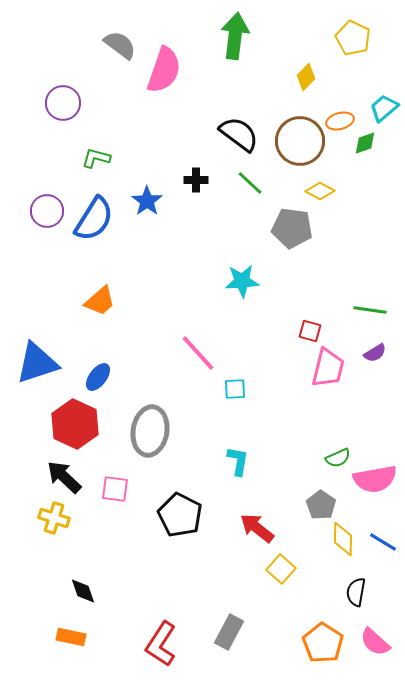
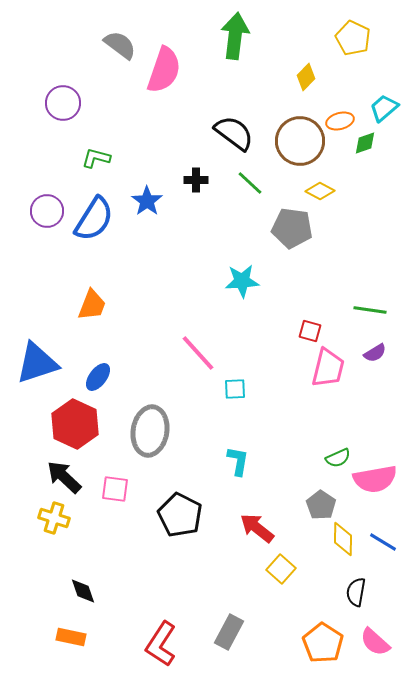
black semicircle at (239, 134): moved 5 px left, 1 px up
orange trapezoid at (100, 301): moved 8 px left, 4 px down; rotated 28 degrees counterclockwise
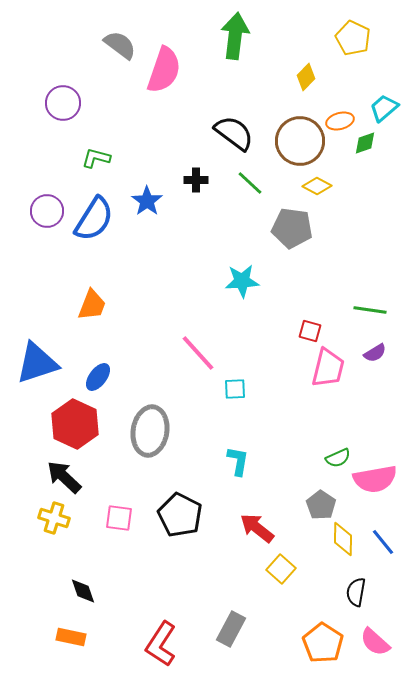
yellow diamond at (320, 191): moved 3 px left, 5 px up
pink square at (115, 489): moved 4 px right, 29 px down
blue line at (383, 542): rotated 20 degrees clockwise
gray rectangle at (229, 632): moved 2 px right, 3 px up
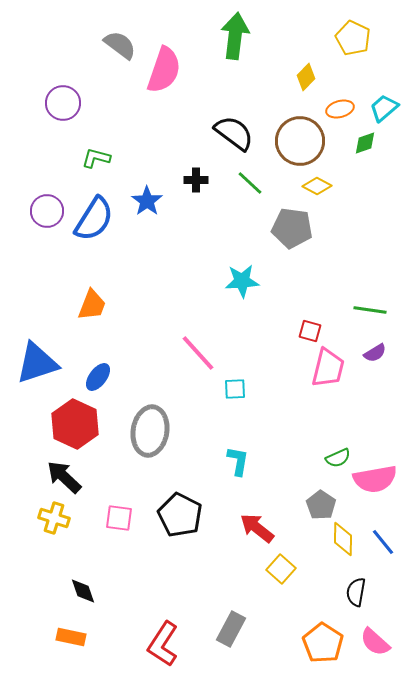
orange ellipse at (340, 121): moved 12 px up
red L-shape at (161, 644): moved 2 px right
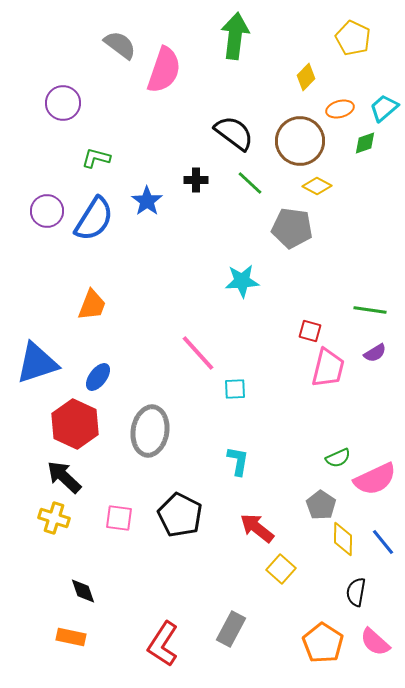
pink semicircle at (375, 479): rotated 15 degrees counterclockwise
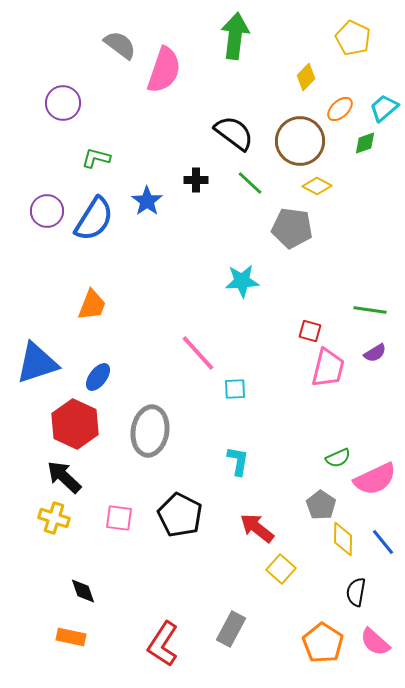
orange ellipse at (340, 109): rotated 28 degrees counterclockwise
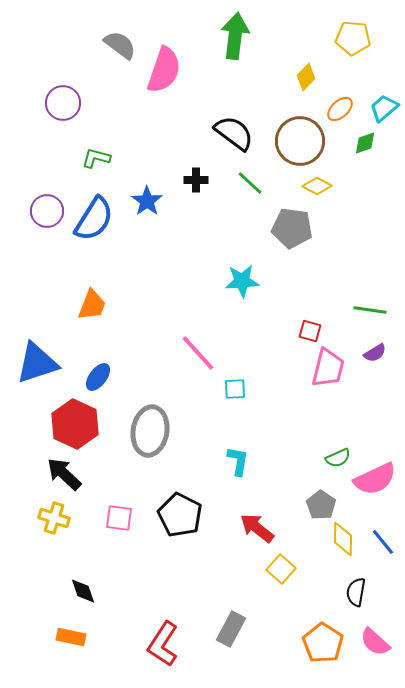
yellow pentagon at (353, 38): rotated 20 degrees counterclockwise
black arrow at (64, 477): moved 3 px up
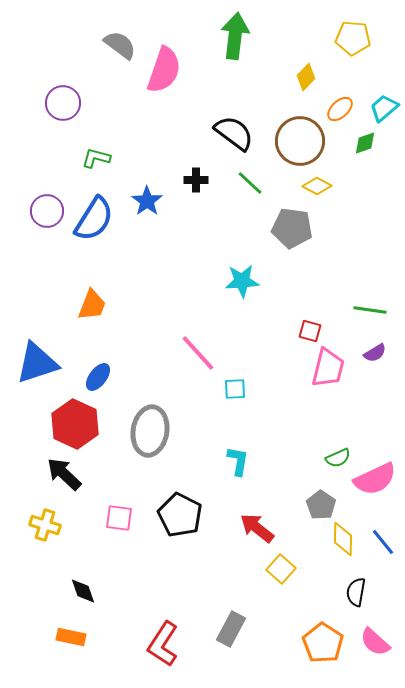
yellow cross at (54, 518): moved 9 px left, 7 px down
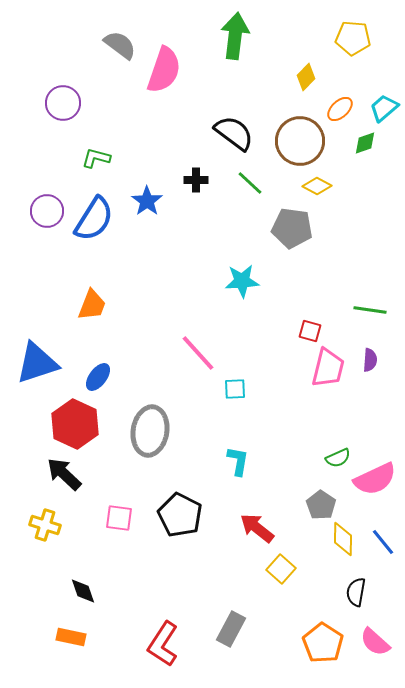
purple semicircle at (375, 353): moved 5 px left, 7 px down; rotated 55 degrees counterclockwise
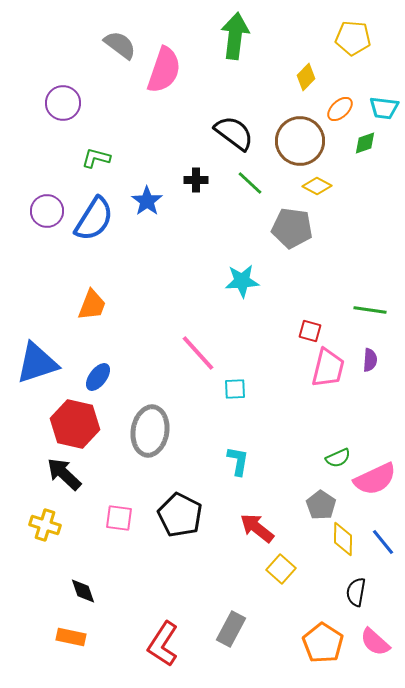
cyan trapezoid at (384, 108): rotated 132 degrees counterclockwise
red hexagon at (75, 424): rotated 12 degrees counterclockwise
